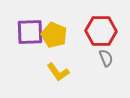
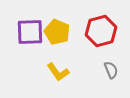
red hexagon: rotated 16 degrees counterclockwise
yellow pentagon: moved 3 px right, 3 px up
gray semicircle: moved 5 px right, 12 px down
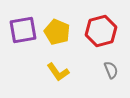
purple square: moved 7 px left, 2 px up; rotated 8 degrees counterclockwise
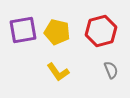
yellow pentagon: rotated 10 degrees counterclockwise
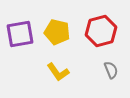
purple square: moved 3 px left, 4 px down
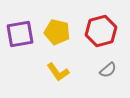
gray semicircle: moved 3 px left; rotated 72 degrees clockwise
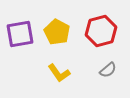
yellow pentagon: rotated 15 degrees clockwise
yellow L-shape: moved 1 px right, 1 px down
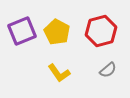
purple square: moved 2 px right, 3 px up; rotated 12 degrees counterclockwise
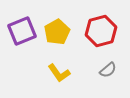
yellow pentagon: rotated 15 degrees clockwise
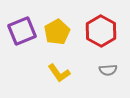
red hexagon: rotated 16 degrees counterclockwise
gray semicircle: rotated 36 degrees clockwise
